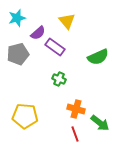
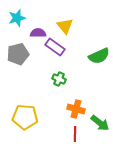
yellow triangle: moved 2 px left, 5 px down
purple semicircle: rotated 140 degrees counterclockwise
green semicircle: moved 1 px right, 1 px up
yellow pentagon: moved 1 px down
red line: rotated 21 degrees clockwise
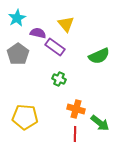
cyan star: rotated 12 degrees counterclockwise
yellow triangle: moved 1 px right, 2 px up
purple semicircle: rotated 14 degrees clockwise
gray pentagon: rotated 20 degrees counterclockwise
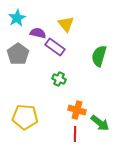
green semicircle: rotated 130 degrees clockwise
orange cross: moved 1 px right, 1 px down
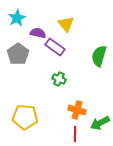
green arrow: rotated 114 degrees clockwise
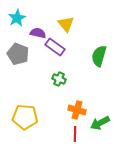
gray pentagon: rotated 15 degrees counterclockwise
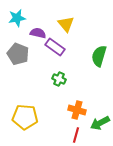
cyan star: rotated 18 degrees clockwise
red line: moved 1 px right, 1 px down; rotated 14 degrees clockwise
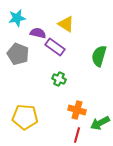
yellow triangle: rotated 18 degrees counterclockwise
red line: moved 1 px right
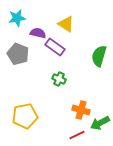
orange cross: moved 4 px right
yellow pentagon: moved 1 px up; rotated 15 degrees counterclockwise
red line: rotated 49 degrees clockwise
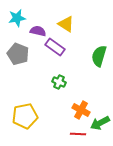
purple semicircle: moved 2 px up
green cross: moved 3 px down
orange cross: rotated 12 degrees clockwise
red line: moved 1 px right, 1 px up; rotated 28 degrees clockwise
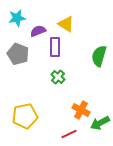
purple semicircle: rotated 35 degrees counterclockwise
purple rectangle: rotated 54 degrees clockwise
green cross: moved 1 px left, 5 px up; rotated 16 degrees clockwise
red line: moved 9 px left; rotated 28 degrees counterclockwise
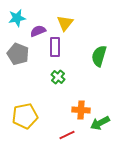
yellow triangle: moved 1 px left, 1 px up; rotated 36 degrees clockwise
orange cross: rotated 24 degrees counterclockwise
red line: moved 2 px left, 1 px down
